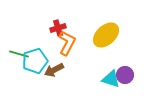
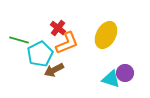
red cross: rotated 35 degrees counterclockwise
yellow ellipse: rotated 20 degrees counterclockwise
orange L-shape: rotated 40 degrees clockwise
green line: moved 14 px up
cyan pentagon: moved 5 px right, 7 px up; rotated 10 degrees counterclockwise
purple circle: moved 2 px up
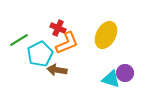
red cross: rotated 14 degrees counterclockwise
green line: rotated 48 degrees counterclockwise
brown arrow: moved 3 px right; rotated 36 degrees clockwise
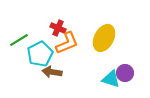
yellow ellipse: moved 2 px left, 3 px down
brown arrow: moved 5 px left, 2 px down
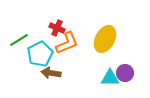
red cross: moved 1 px left
yellow ellipse: moved 1 px right, 1 px down
brown arrow: moved 1 px left, 1 px down
cyan triangle: moved 1 px left, 1 px up; rotated 18 degrees counterclockwise
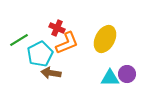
purple circle: moved 2 px right, 1 px down
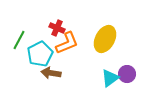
green line: rotated 30 degrees counterclockwise
cyan triangle: rotated 36 degrees counterclockwise
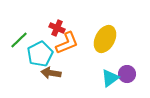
green line: rotated 18 degrees clockwise
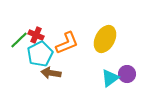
red cross: moved 21 px left, 7 px down
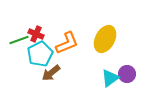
red cross: moved 1 px up
green line: rotated 24 degrees clockwise
brown arrow: rotated 48 degrees counterclockwise
